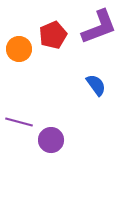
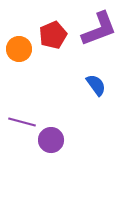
purple L-shape: moved 2 px down
purple line: moved 3 px right
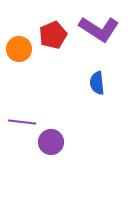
purple L-shape: rotated 54 degrees clockwise
blue semicircle: moved 1 px right, 2 px up; rotated 150 degrees counterclockwise
purple line: rotated 8 degrees counterclockwise
purple circle: moved 2 px down
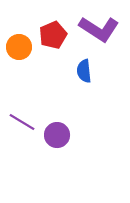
orange circle: moved 2 px up
blue semicircle: moved 13 px left, 12 px up
purple line: rotated 24 degrees clockwise
purple circle: moved 6 px right, 7 px up
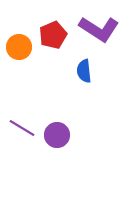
purple line: moved 6 px down
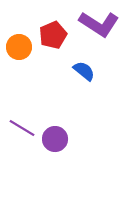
purple L-shape: moved 5 px up
blue semicircle: rotated 135 degrees clockwise
purple circle: moved 2 px left, 4 px down
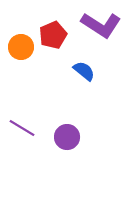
purple L-shape: moved 2 px right, 1 px down
orange circle: moved 2 px right
purple circle: moved 12 px right, 2 px up
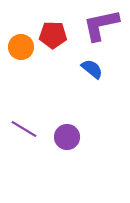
purple L-shape: rotated 135 degrees clockwise
red pentagon: rotated 24 degrees clockwise
blue semicircle: moved 8 px right, 2 px up
purple line: moved 2 px right, 1 px down
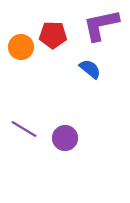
blue semicircle: moved 2 px left
purple circle: moved 2 px left, 1 px down
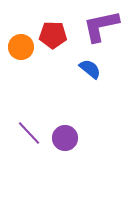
purple L-shape: moved 1 px down
purple line: moved 5 px right, 4 px down; rotated 16 degrees clockwise
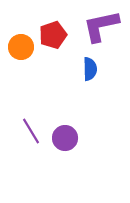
red pentagon: rotated 20 degrees counterclockwise
blue semicircle: rotated 50 degrees clockwise
purple line: moved 2 px right, 2 px up; rotated 12 degrees clockwise
